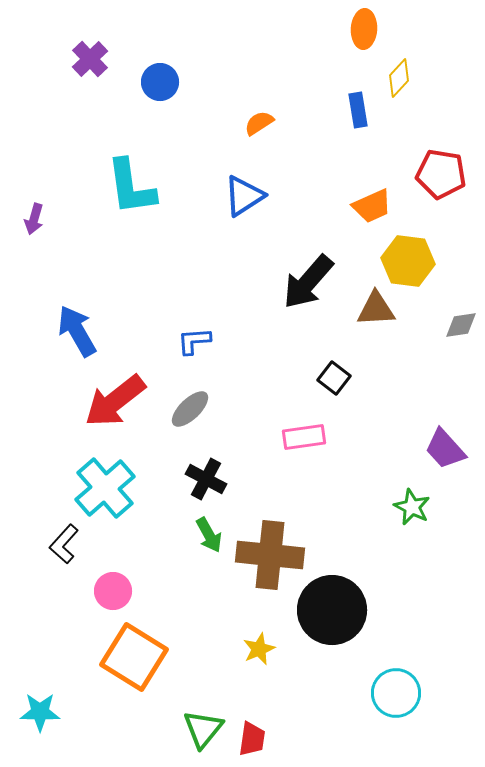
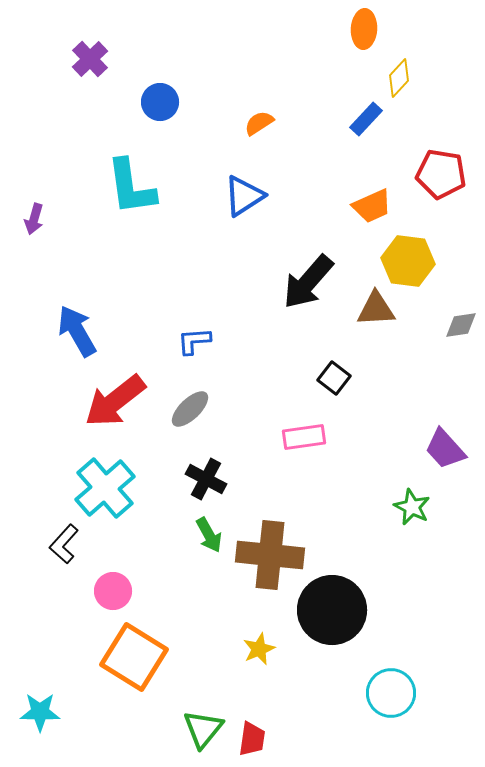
blue circle: moved 20 px down
blue rectangle: moved 8 px right, 9 px down; rotated 52 degrees clockwise
cyan circle: moved 5 px left
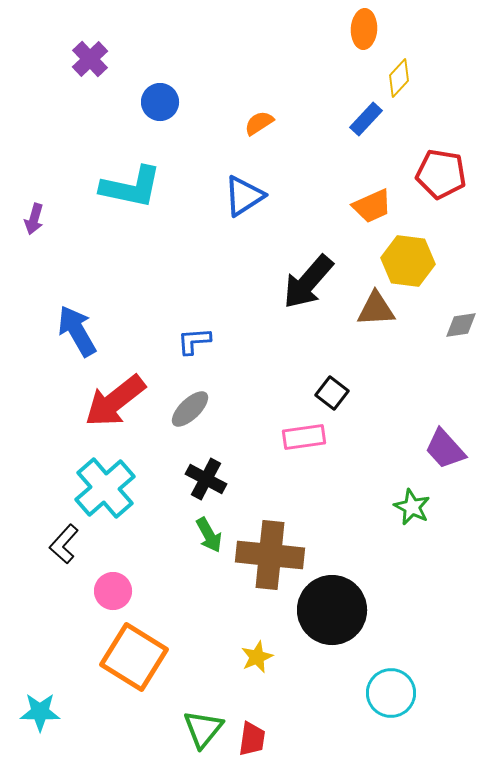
cyan L-shape: rotated 70 degrees counterclockwise
black square: moved 2 px left, 15 px down
yellow star: moved 2 px left, 8 px down
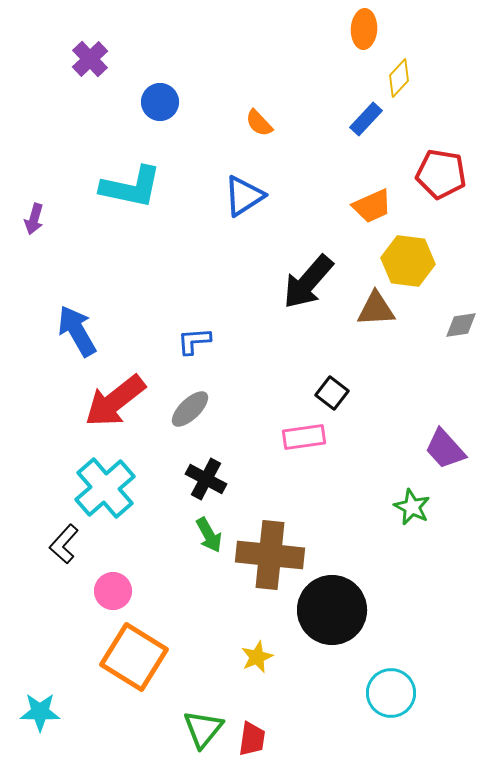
orange semicircle: rotated 100 degrees counterclockwise
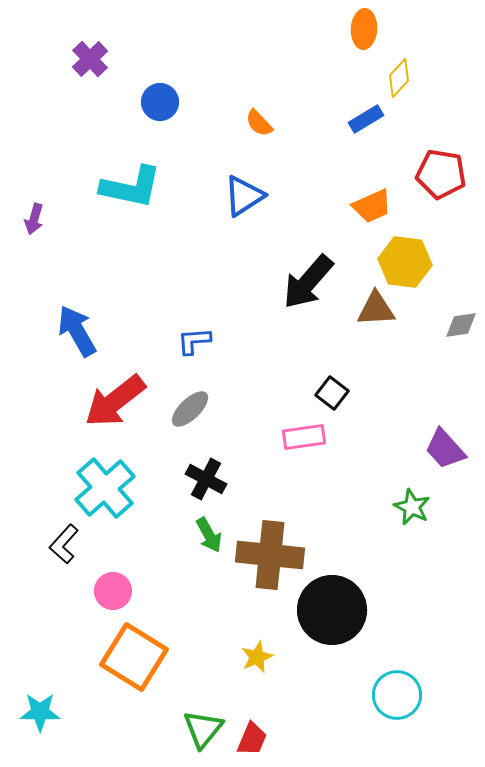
blue rectangle: rotated 16 degrees clockwise
yellow hexagon: moved 3 px left, 1 px down
cyan circle: moved 6 px right, 2 px down
red trapezoid: rotated 15 degrees clockwise
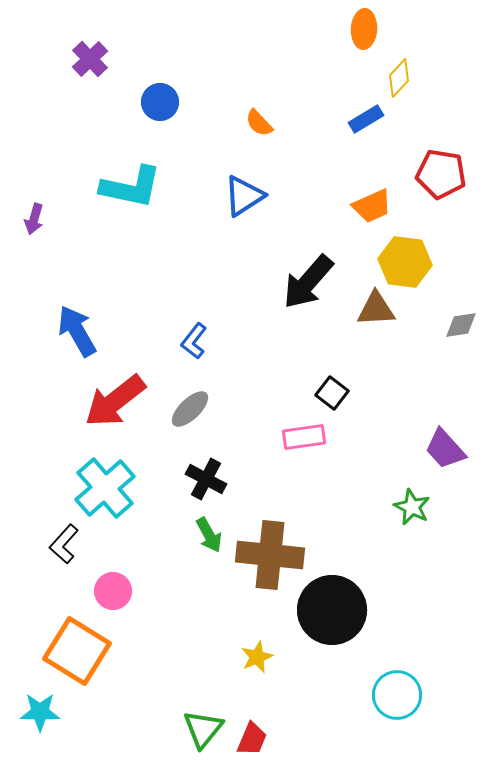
blue L-shape: rotated 48 degrees counterclockwise
orange square: moved 57 px left, 6 px up
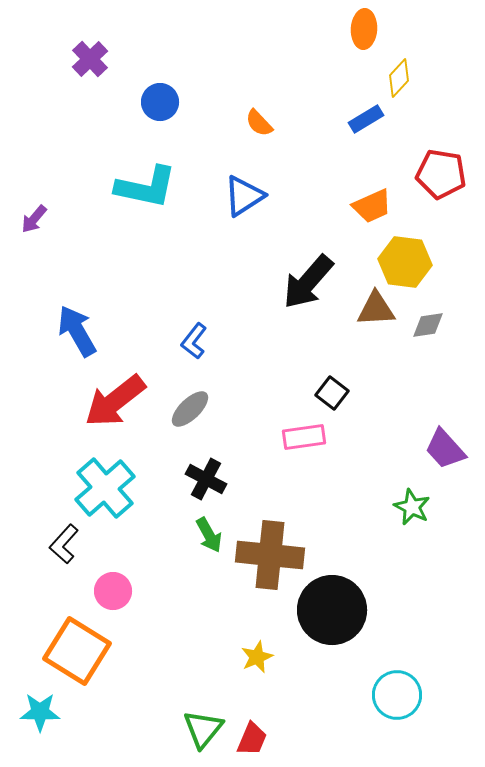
cyan L-shape: moved 15 px right
purple arrow: rotated 24 degrees clockwise
gray diamond: moved 33 px left
